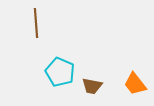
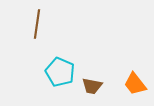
brown line: moved 1 px right, 1 px down; rotated 12 degrees clockwise
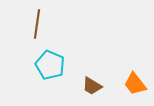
cyan pentagon: moved 10 px left, 7 px up
brown trapezoid: rotated 20 degrees clockwise
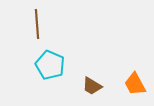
brown line: rotated 12 degrees counterclockwise
orange trapezoid: rotated 10 degrees clockwise
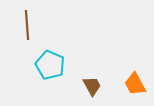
brown line: moved 10 px left, 1 px down
brown trapezoid: rotated 150 degrees counterclockwise
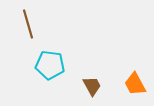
brown line: moved 1 px right, 1 px up; rotated 12 degrees counterclockwise
cyan pentagon: rotated 16 degrees counterclockwise
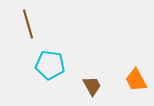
orange trapezoid: moved 1 px right, 4 px up
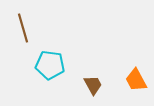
brown line: moved 5 px left, 4 px down
brown trapezoid: moved 1 px right, 1 px up
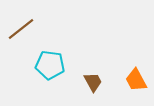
brown line: moved 2 px left, 1 px down; rotated 68 degrees clockwise
brown trapezoid: moved 3 px up
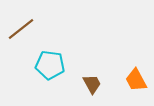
brown trapezoid: moved 1 px left, 2 px down
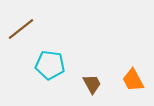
orange trapezoid: moved 3 px left
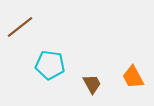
brown line: moved 1 px left, 2 px up
orange trapezoid: moved 3 px up
